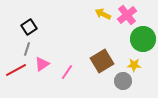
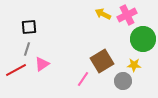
pink cross: rotated 12 degrees clockwise
black square: rotated 28 degrees clockwise
pink line: moved 16 px right, 7 px down
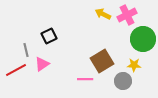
black square: moved 20 px right, 9 px down; rotated 21 degrees counterclockwise
gray line: moved 1 px left, 1 px down; rotated 32 degrees counterclockwise
pink line: moved 2 px right; rotated 56 degrees clockwise
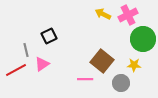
pink cross: moved 1 px right
brown square: rotated 20 degrees counterclockwise
gray circle: moved 2 px left, 2 px down
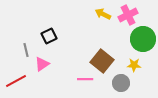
red line: moved 11 px down
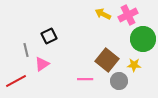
brown square: moved 5 px right, 1 px up
gray circle: moved 2 px left, 2 px up
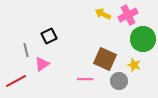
brown square: moved 2 px left, 1 px up; rotated 15 degrees counterclockwise
yellow star: rotated 16 degrees clockwise
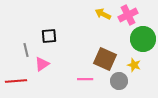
black square: rotated 21 degrees clockwise
red line: rotated 25 degrees clockwise
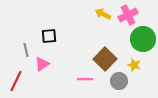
brown square: rotated 20 degrees clockwise
red line: rotated 60 degrees counterclockwise
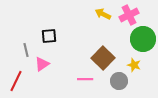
pink cross: moved 1 px right
brown square: moved 2 px left, 1 px up
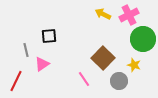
pink line: moved 1 px left; rotated 56 degrees clockwise
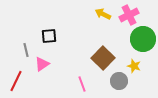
yellow star: moved 1 px down
pink line: moved 2 px left, 5 px down; rotated 14 degrees clockwise
